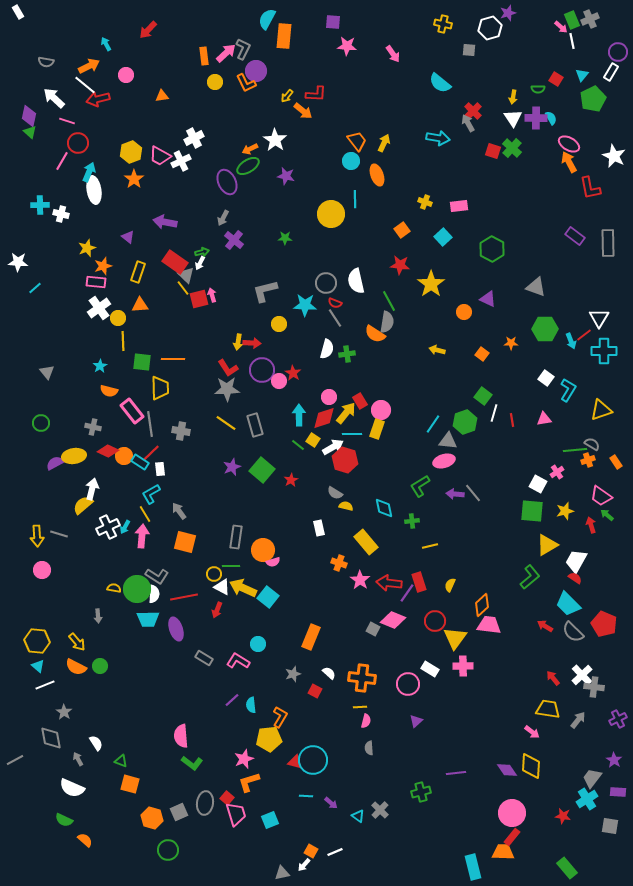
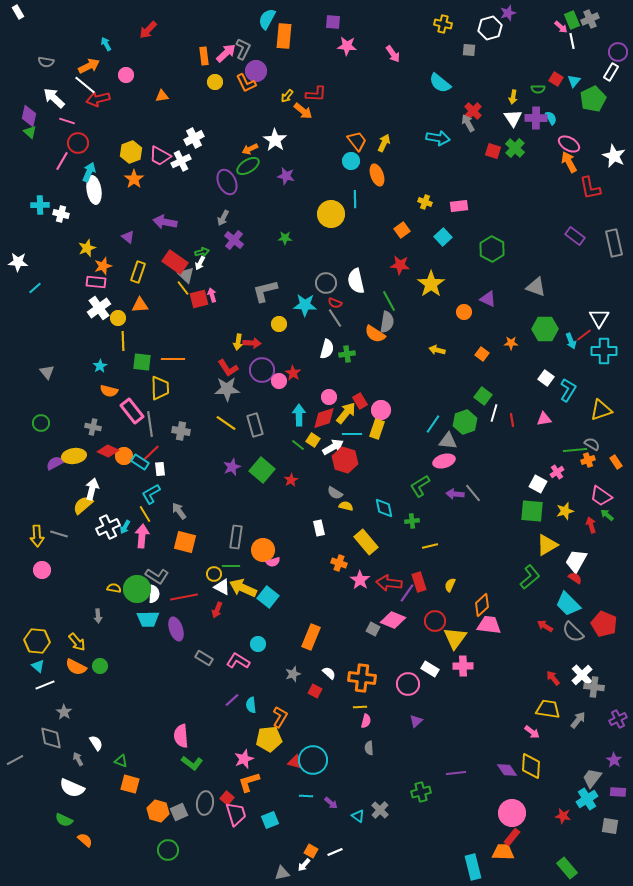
cyan triangle at (582, 75): moved 8 px left, 6 px down
green cross at (512, 148): moved 3 px right
gray rectangle at (608, 243): moved 6 px right; rotated 12 degrees counterclockwise
orange hexagon at (152, 818): moved 6 px right, 7 px up
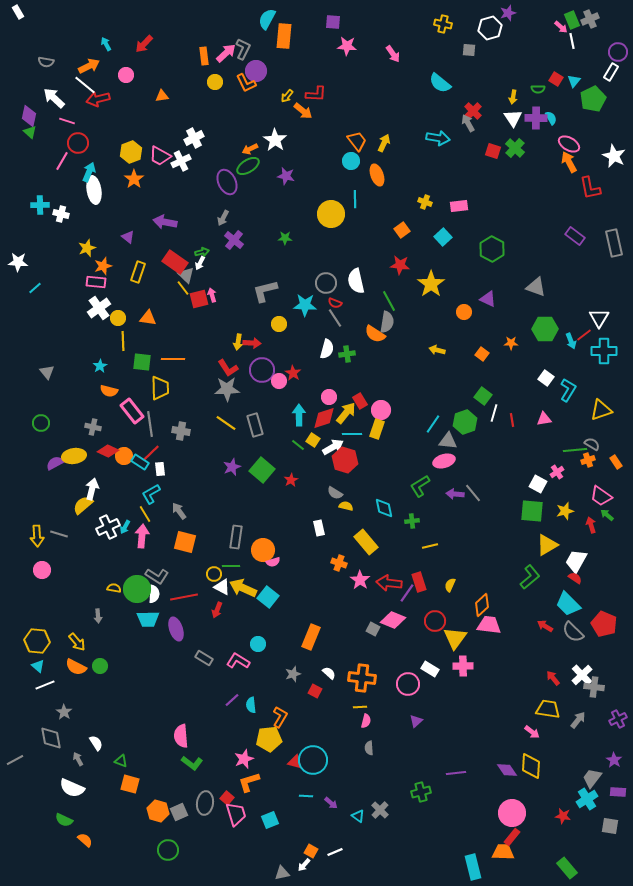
red arrow at (148, 30): moved 4 px left, 14 px down
orange triangle at (140, 305): moved 8 px right, 13 px down; rotated 12 degrees clockwise
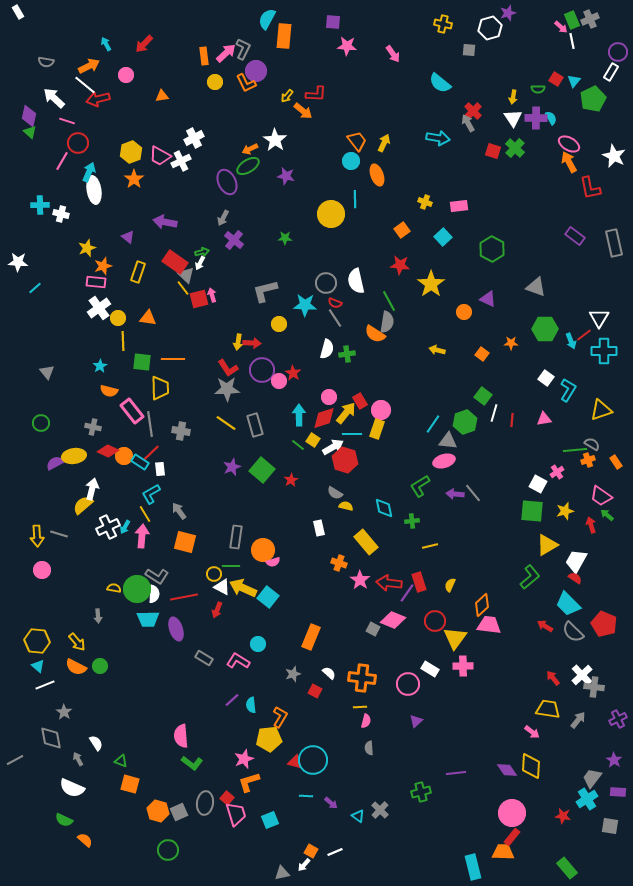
red line at (512, 420): rotated 16 degrees clockwise
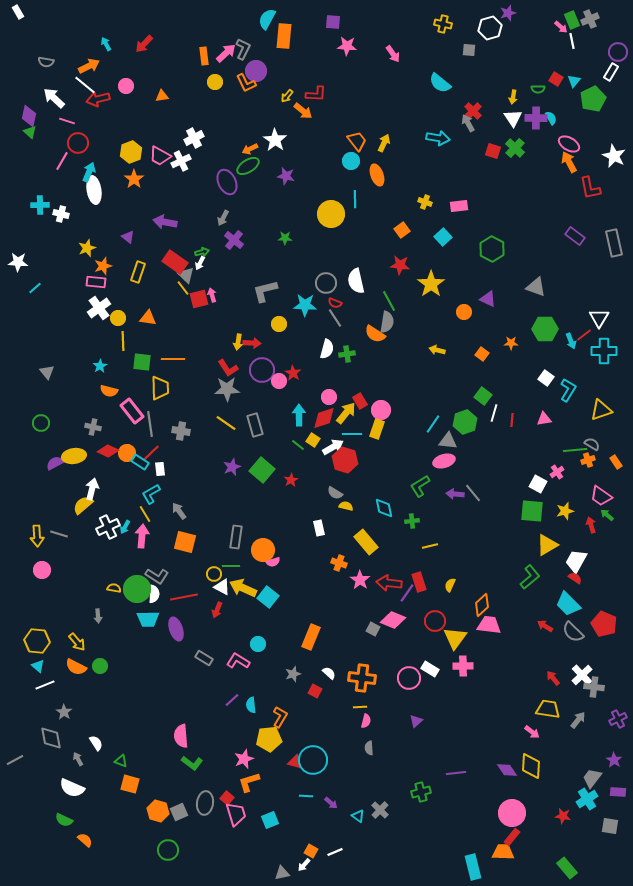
pink circle at (126, 75): moved 11 px down
orange circle at (124, 456): moved 3 px right, 3 px up
pink circle at (408, 684): moved 1 px right, 6 px up
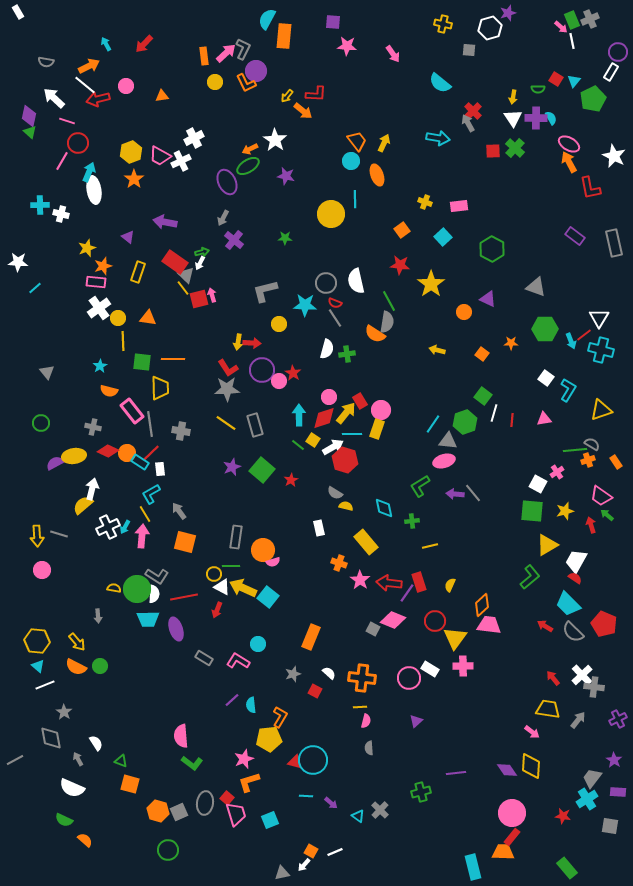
red square at (493, 151): rotated 21 degrees counterclockwise
cyan cross at (604, 351): moved 3 px left, 1 px up; rotated 15 degrees clockwise
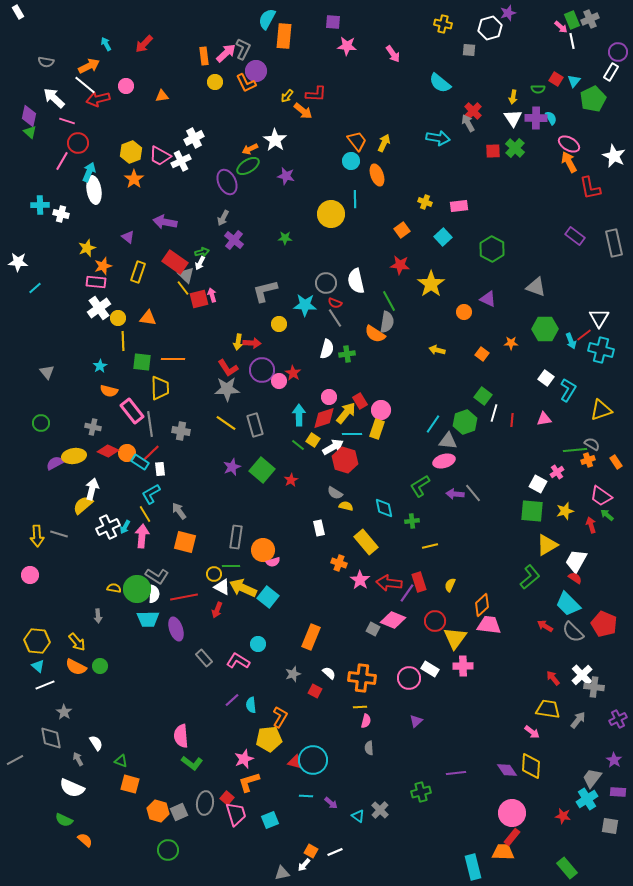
pink circle at (42, 570): moved 12 px left, 5 px down
gray rectangle at (204, 658): rotated 18 degrees clockwise
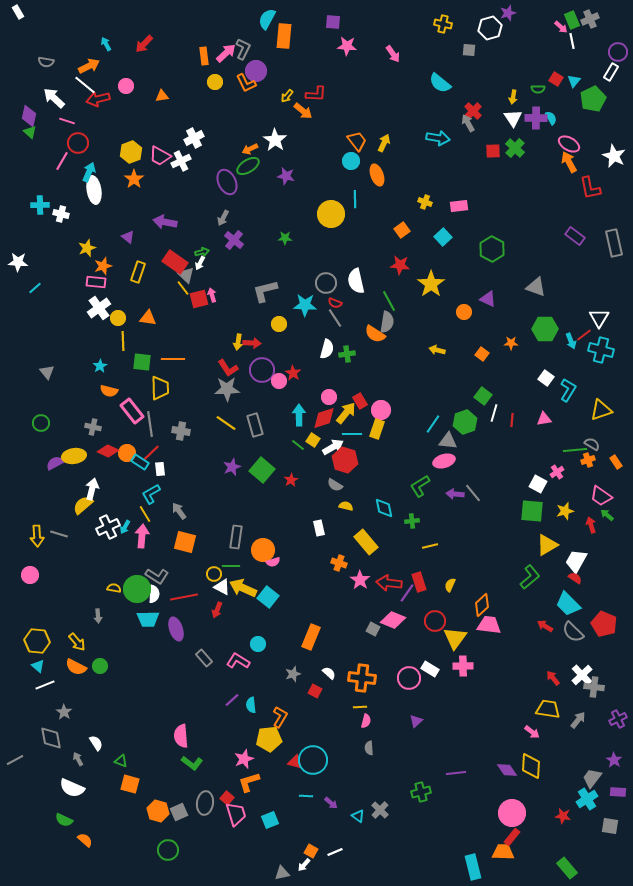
gray semicircle at (335, 493): moved 8 px up
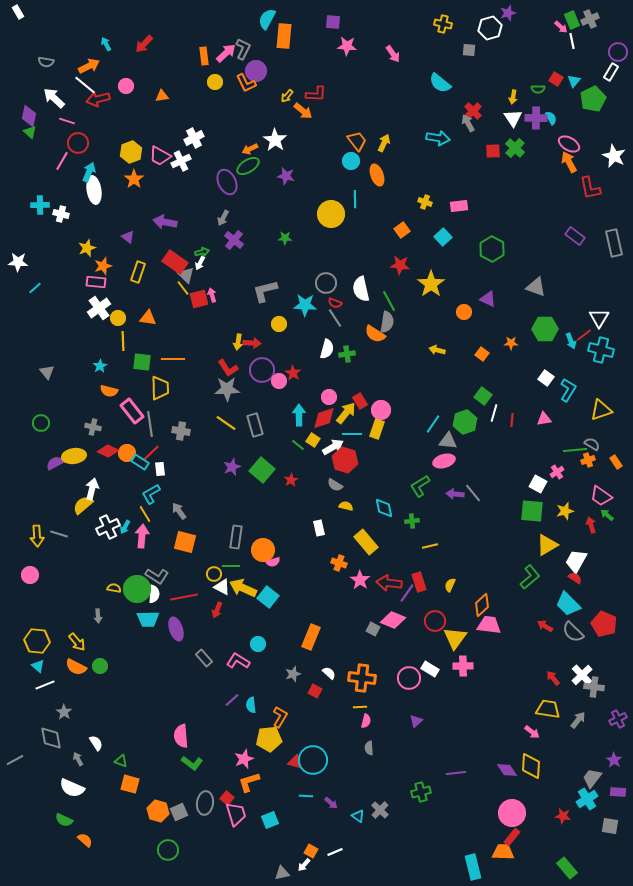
white semicircle at (356, 281): moved 5 px right, 8 px down
